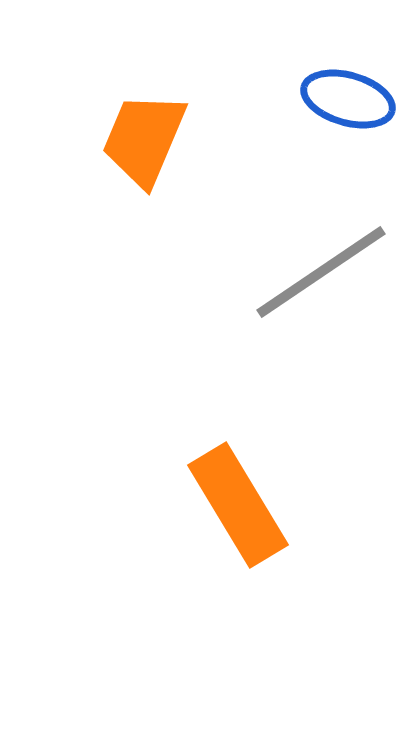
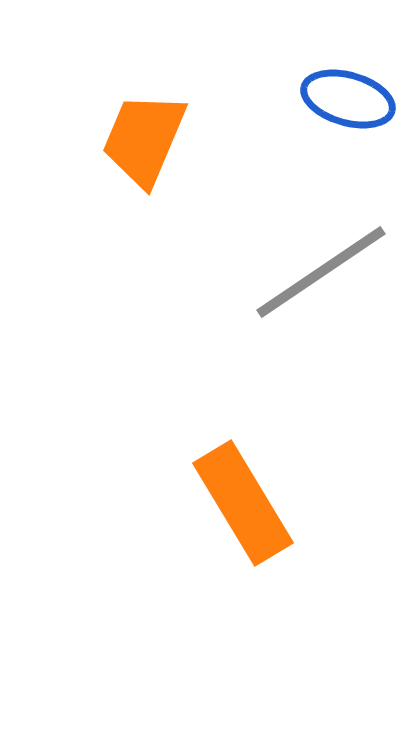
orange rectangle: moved 5 px right, 2 px up
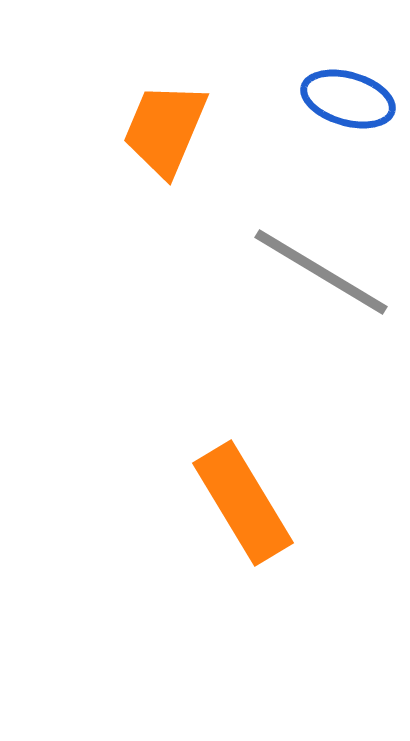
orange trapezoid: moved 21 px right, 10 px up
gray line: rotated 65 degrees clockwise
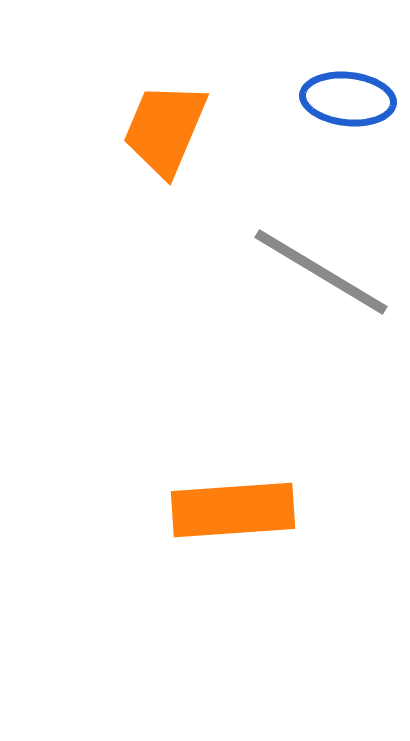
blue ellipse: rotated 10 degrees counterclockwise
orange rectangle: moved 10 px left, 7 px down; rotated 63 degrees counterclockwise
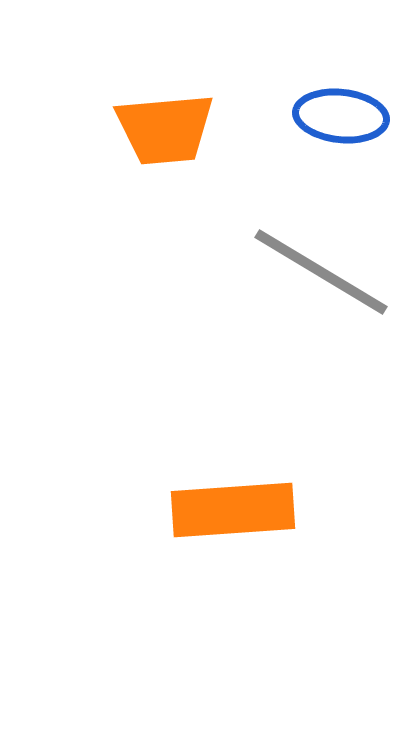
blue ellipse: moved 7 px left, 17 px down
orange trapezoid: rotated 118 degrees counterclockwise
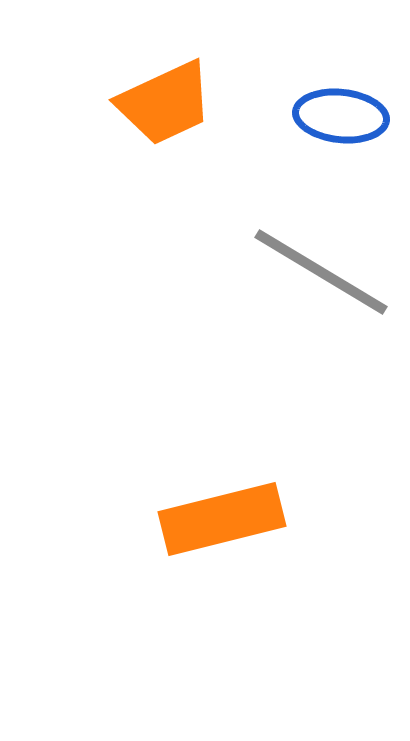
orange trapezoid: moved 26 px up; rotated 20 degrees counterclockwise
orange rectangle: moved 11 px left, 9 px down; rotated 10 degrees counterclockwise
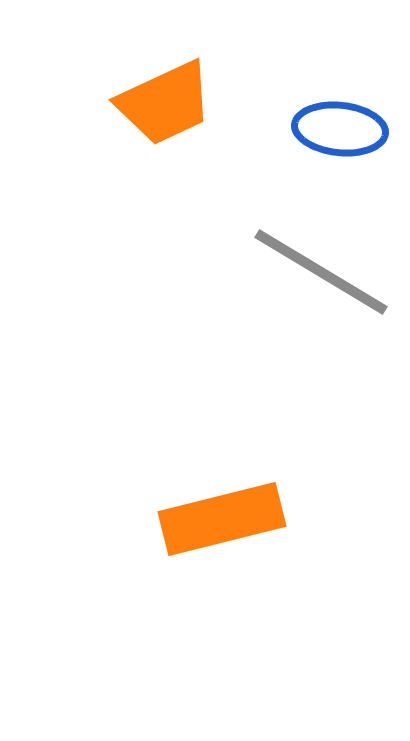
blue ellipse: moved 1 px left, 13 px down
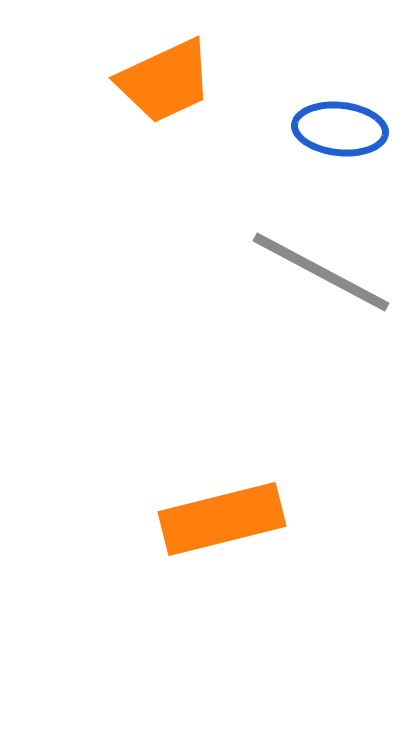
orange trapezoid: moved 22 px up
gray line: rotated 3 degrees counterclockwise
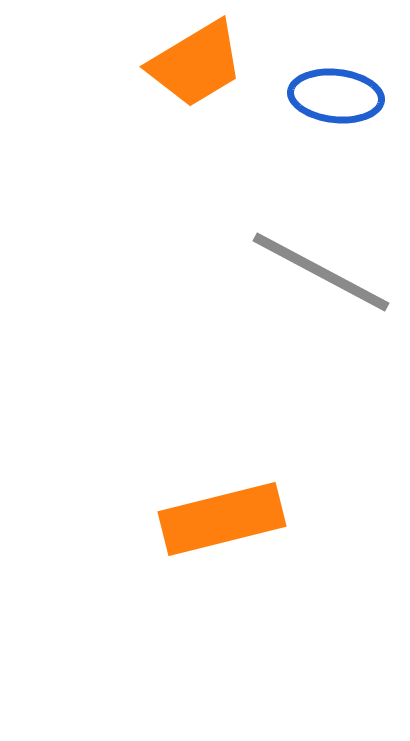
orange trapezoid: moved 31 px right, 17 px up; rotated 6 degrees counterclockwise
blue ellipse: moved 4 px left, 33 px up
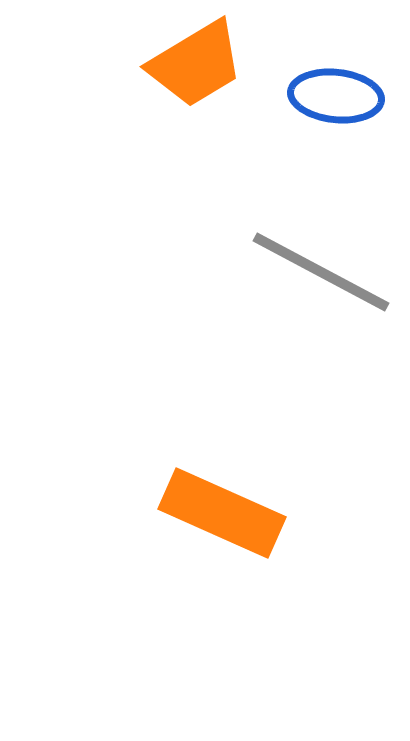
orange rectangle: moved 6 px up; rotated 38 degrees clockwise
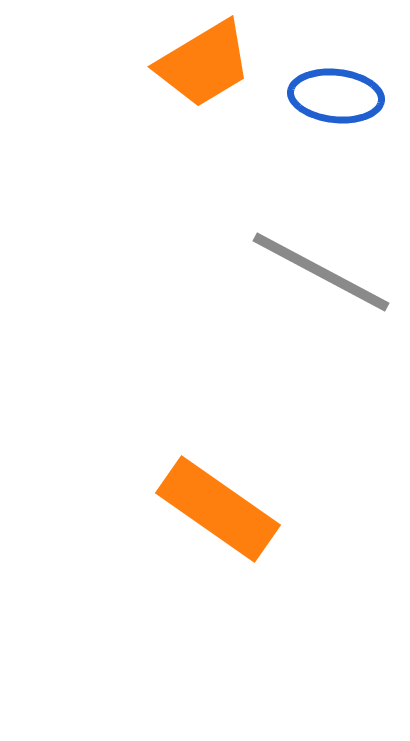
orange trapezoid: moved 8 px right
orange rectangle: moved 4 px left, 4 px up; rotated 11 degrees clockwise
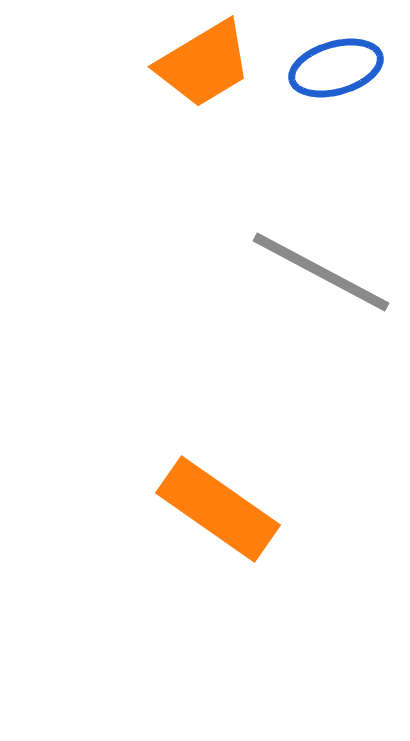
blue ellipse: moved 28 px up; rotated 22 degrees counterclockwise
